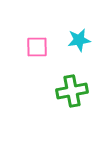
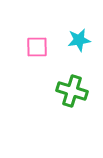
green cross: rotated 28 degrees clockwise
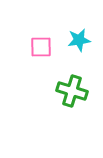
pink square: moved 4 px right
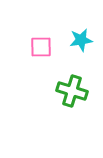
cyan star: moved 2 px right
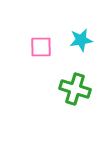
green cross: moved 3 px right, 2 px up
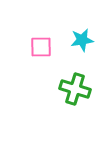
cyan star: moved 1 px right
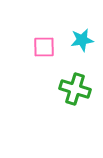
pink square: moved 3 px right
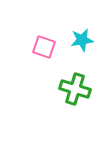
pink square: rotated 20 degrees clockwise
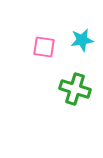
pink square: rotated 10 degrees counterclockwise
